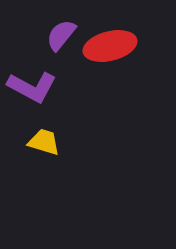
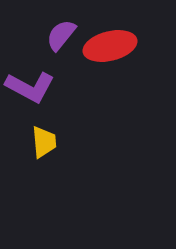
purple L-shape: moved 2 px left
yellow trapezoid: rotated 68 degrees clockwise
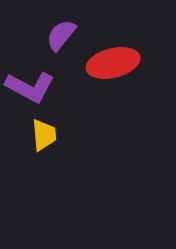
red ellipse: moved 3 px right, 17 px down
yellow trapezoid: moved 7 px up
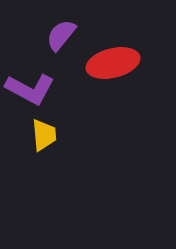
purple L-shape: moved 2 px down
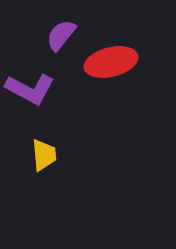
red ellipse: moved 2 px left, 1 px up
yellow trapezoid: moved 20 px down
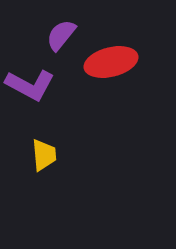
purple L-shape: moved 4 px up
